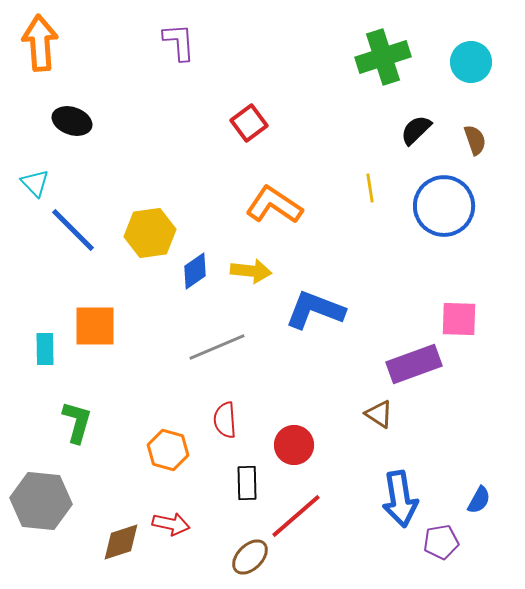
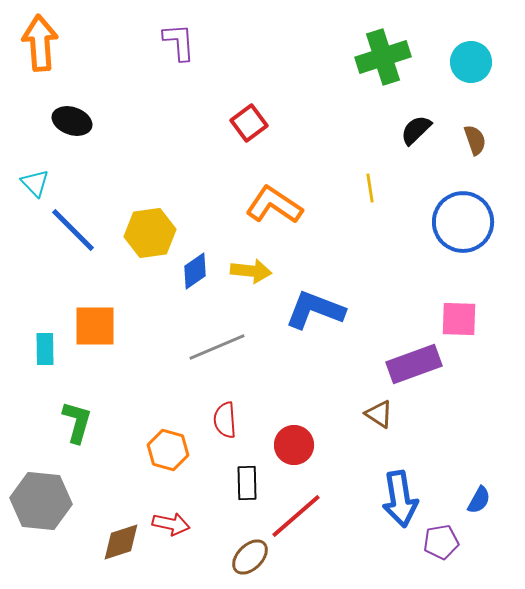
blue circle: moved 19 px right, 16 px down
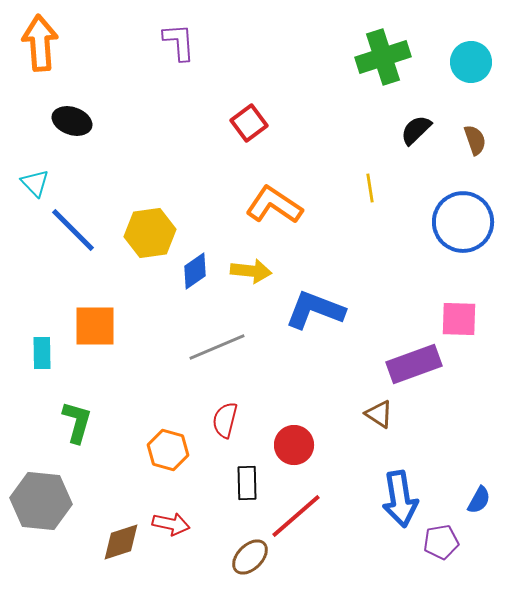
cyan rectangle: moved 3 px left, 4 px down
red semicircle: rotated 18 degrees clockwise
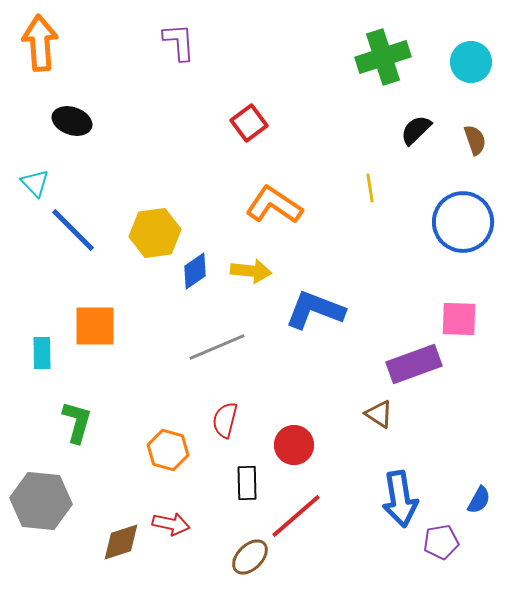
yellow hexagon: moved 5 px right
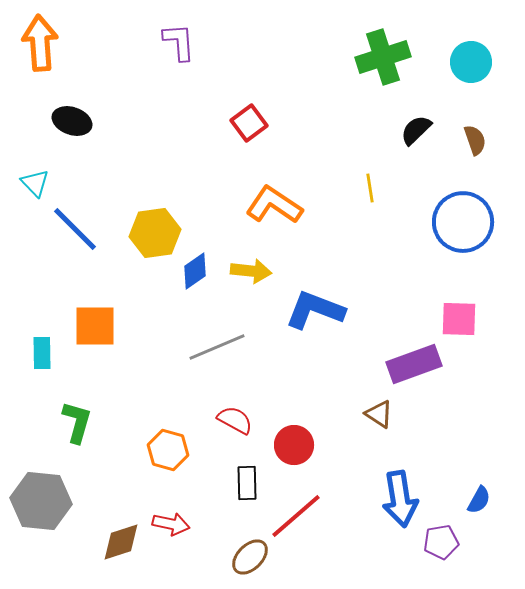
blue line: moved 2 px right, 1 px up
red semicircle: moved 10 px right; rotated 105 degrees clockwise
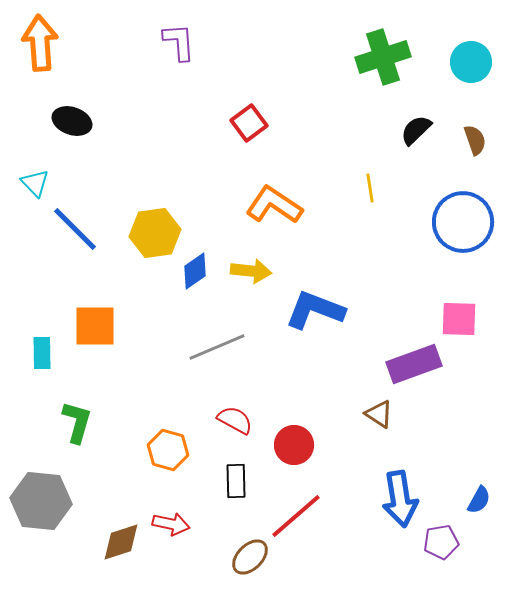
black rectangle: moved 11 px left, 2 px up
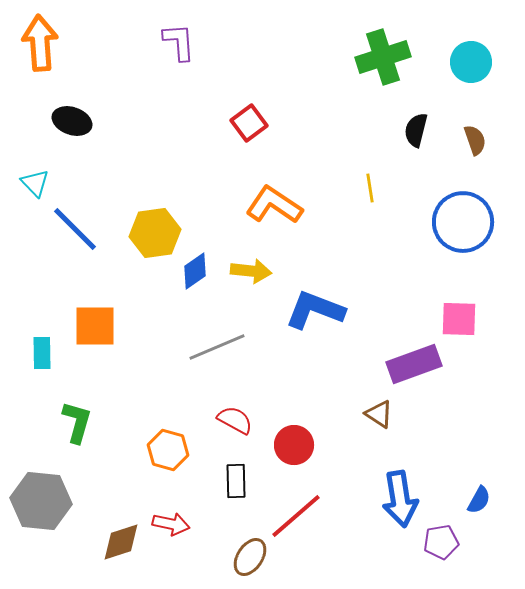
black semicircle: rotated 32 degrees counterclockwise
brown ellipse: rotated 12 degrees counterclockwise
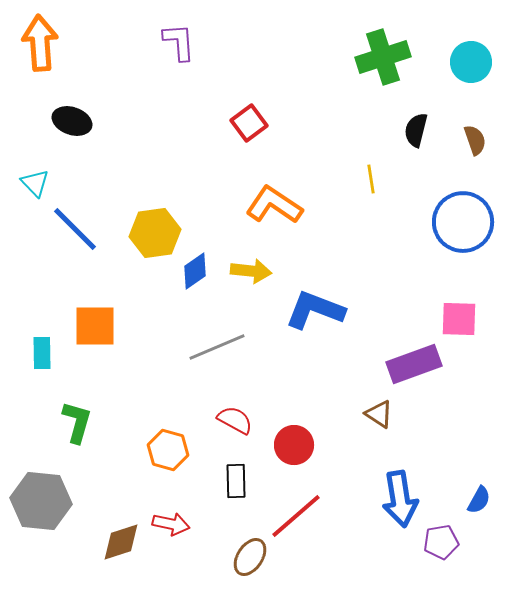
yellow line: moved 1 px right, 9 px up
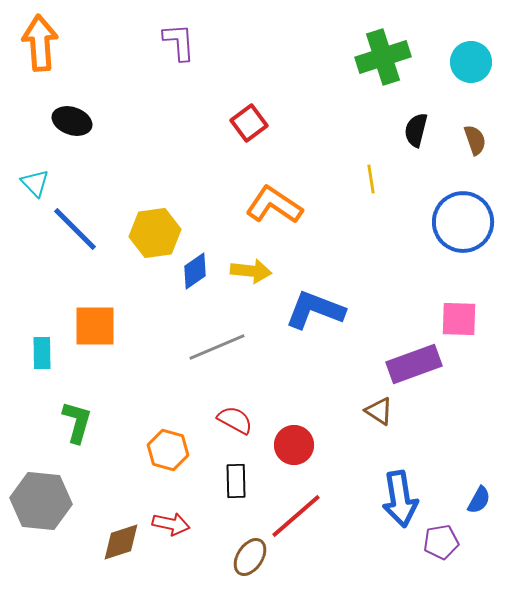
brown triangle: moved 3 px up
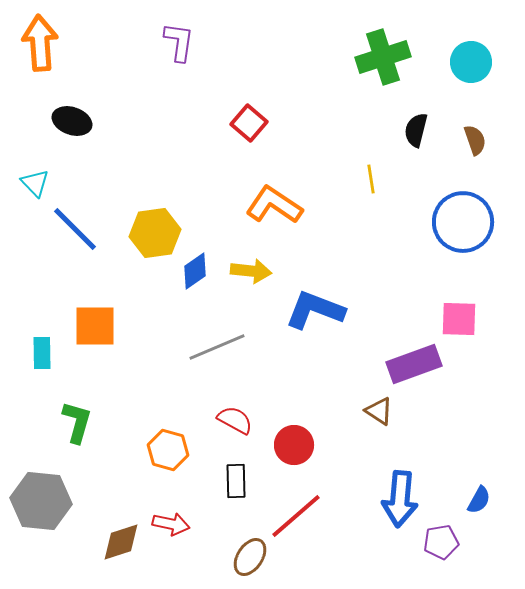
purple L-shape: rotated 12 degrees clockwise
red square: rotated 12 degrees counterclockwise
blue arrow: rotated 14 degrees clockwise
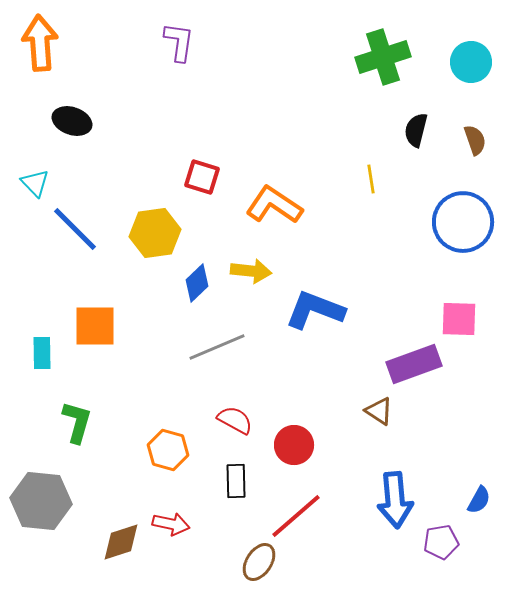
red square: moved 47 px left, 54 px down; rotated 24 degrees counterclockwise
blue diamond: moved 2 px right, 12 px down; rotated 9 degrees counterclockwise
blue arrow: moved 5 px left, 1 px down; rotated 10 degrees counterclockwise
brown ellipse: moved 9 px right, 5 px down
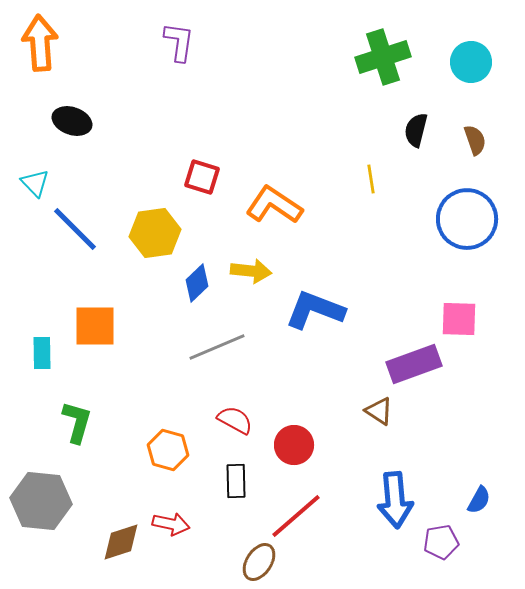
blue circle: moved 4 px right, 3 px up
